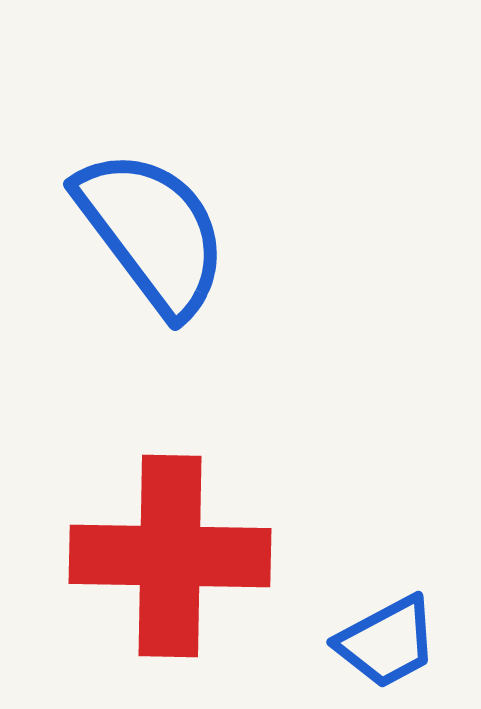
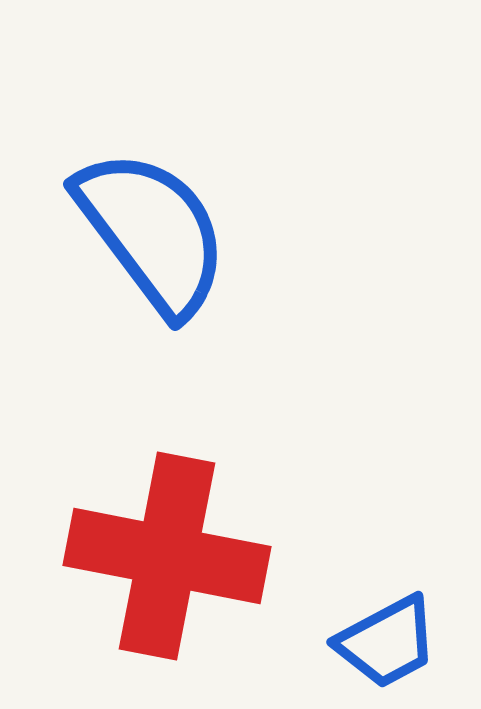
red cross: moved 3 px left; rotated 10 degrees clockwise
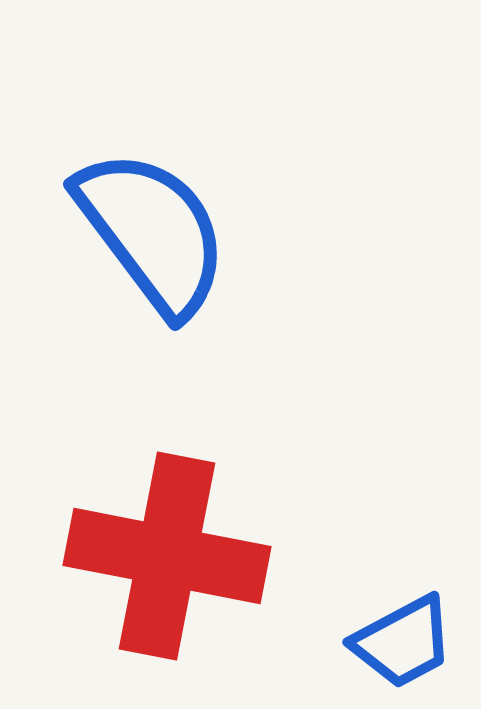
blue trapezoid: moved 16 px right
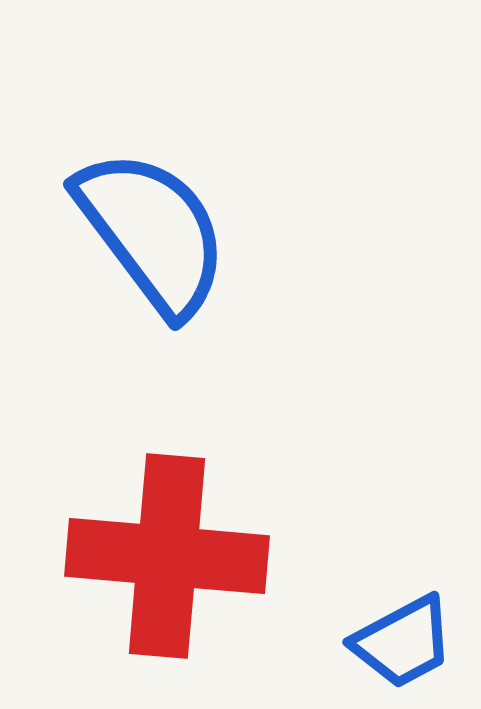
red cross: rotated 6 degrees counterclockwise
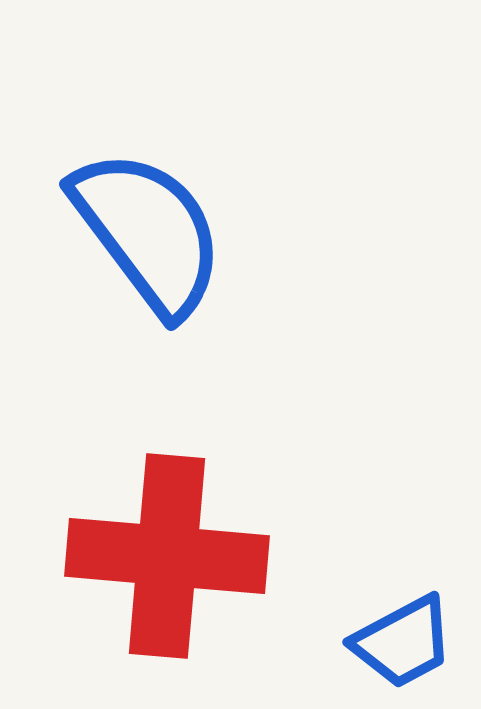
blue semicircle: moved 4 px left
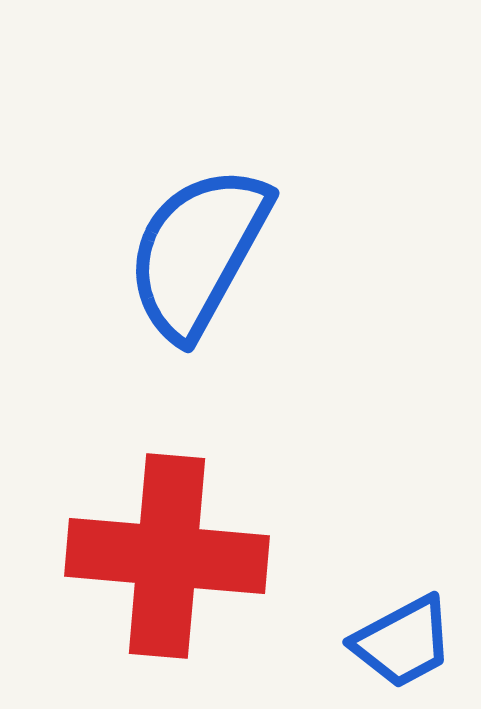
blue semicircle: moved 50 px right, 20 px down; rotated 114 degrees counterclockwise
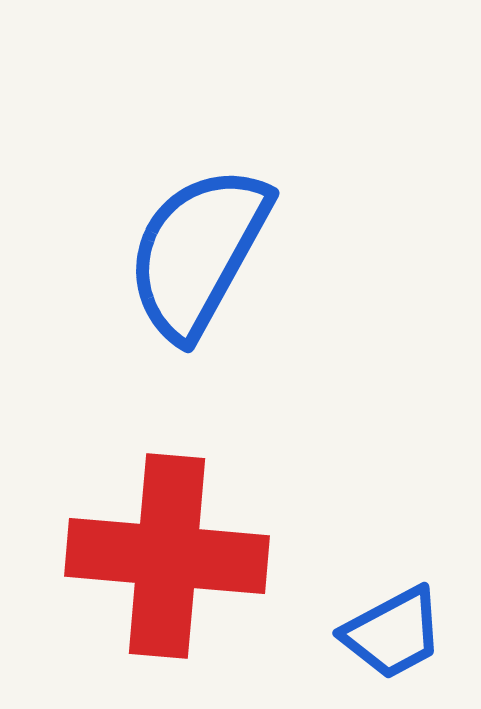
blue trapezoid: moved 10 px left, 9 px up
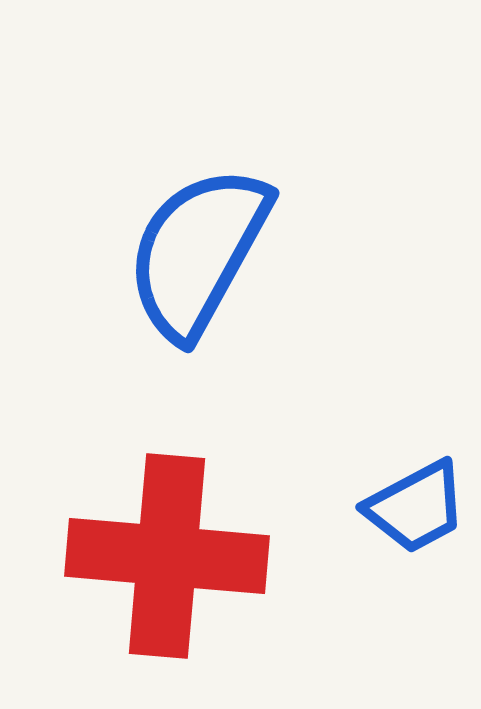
blue trapezoid: moved 23 px right, 126 px up
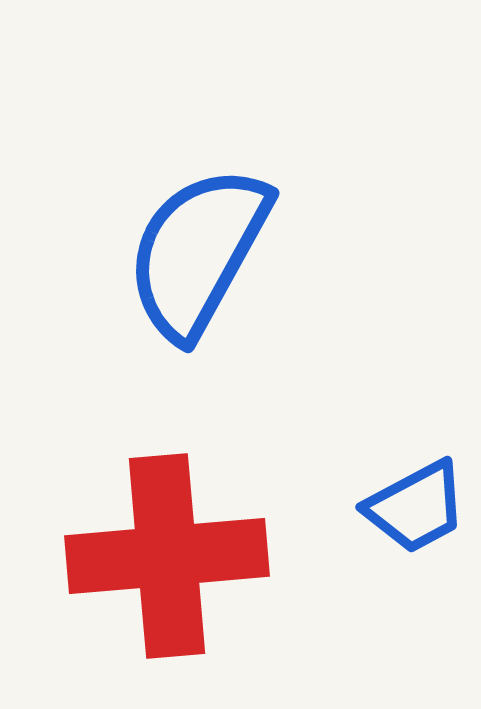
red cross: rotated 10 degrees counterclockwise
